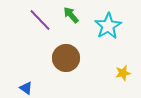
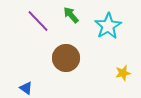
purple line: moved 2 px left, 1 px down
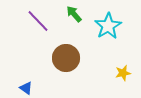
green arrow: moved 3 px right, 1 px up
